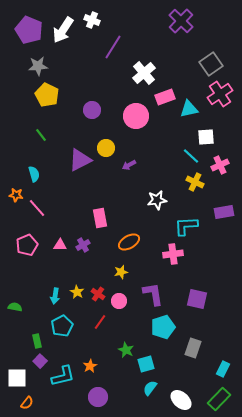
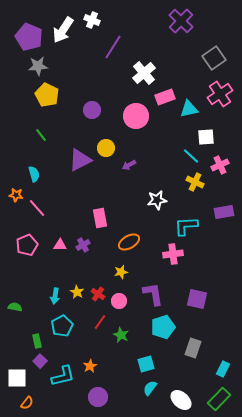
purple pentagon at (29, 30): moved 7 px down
gray square at (211, 64): moved 3 px right, 6 px up
green star at (126, 350): moved 5 px left, 15 px up
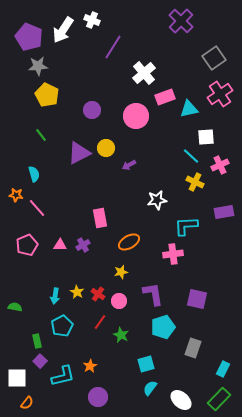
purple triangle at (80, 160): moved 1 px left, 7 px up
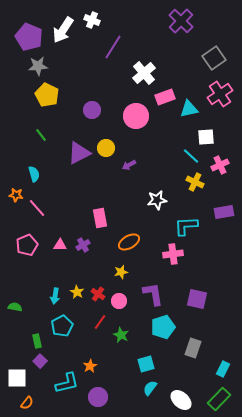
cyan L-shape at (63, 376): moved 4 px right, 7 px down
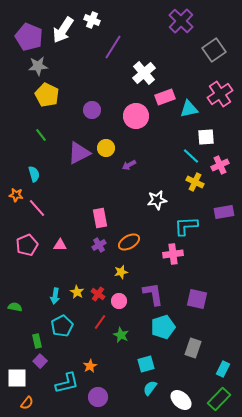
gray square at (214, 58): moved 8 px up
purple cross at (83, 245): moved 16 px right
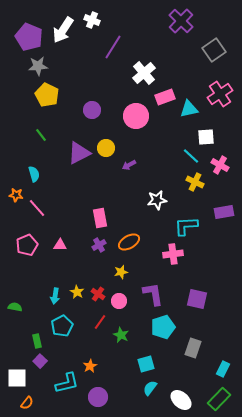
pink cross at (220, 165): rotated 36 degrees counterclockwise
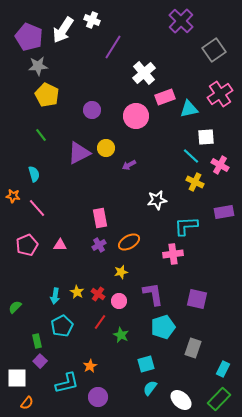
orange star at (16, 195): moved 3 px left, 1 px down
green semicircle at (15, 307): rotated 56 degrees counterclockwise
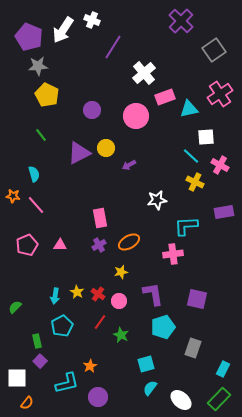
pink line at (37, 208): moved 1 px left, 3 px up
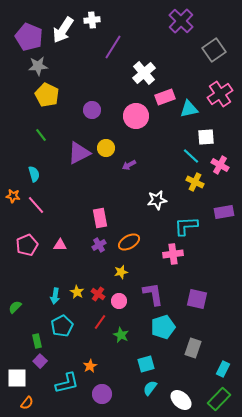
white cross at (92, 20): rotated 28 degrees counterclockwise
purple circle at (98, 397): moved 4 px right, 3 px up
